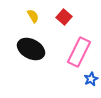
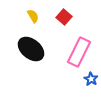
black ellipse: rotated 12 degrees clockwise
blue star: rotated 16 degrees counterclockwise
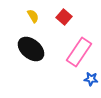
pink rectangle: rotated 8 degrees clockwise
blue star: rotated 24 degrees counterclockwise
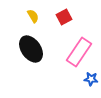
red square: rotated 21 degrees clockwise
black ellipse: rotated 16 degrees clockwise
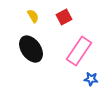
pink rectangle: moved 1 px up
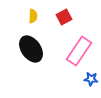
yellow semicircle: rotated 32 degrees clockwise
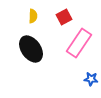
pink rectangle: moved 8 px up
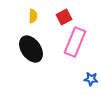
pink rectangle: moved 4 px left, 1 px up; rotated 12 degrees counterclockwise
